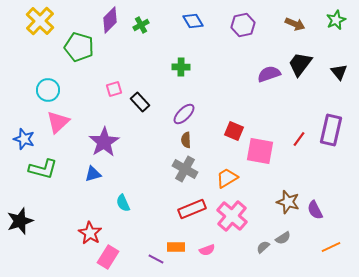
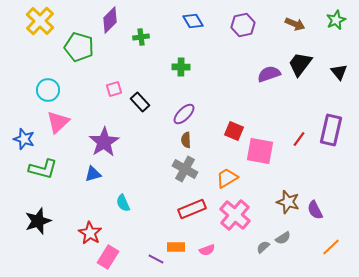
green cross at (141, 25): moved 12 px down; rotated 21 degrees clockwise
pink cross at (232, 216): moved 3 px right, 1 px up
black star at (20, 221): moved 18 px right
orange line at (331, 247): rotated 18 degrees counterclockwise
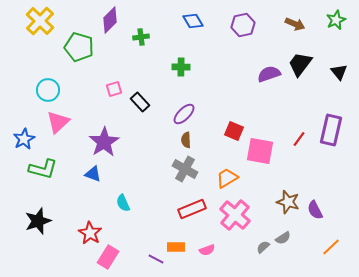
blue star at (24, 139): rotated 25 degrees clockwise
blue triangle at (93, 174): rotated 36 degrees clockwise
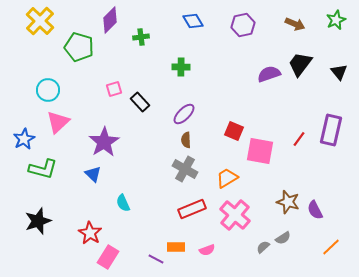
blue triangle at (93, 174): rotated 24 degrees clockwise
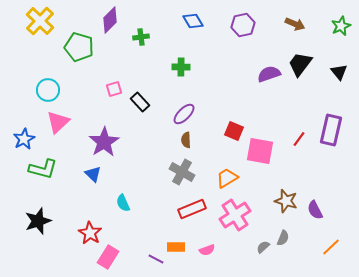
green star at (336, 20): moved 5 px right, 6 px down
gray cross at (185, 169): moved 3 px left, 3 px down
brown star at (288, 202): moved 2 px left, 1 px up
pink cross at (235, 215): rotated 16 degrees clockwise
gray semicircle at (283, 238): rotated 35 degrees counterclockwise
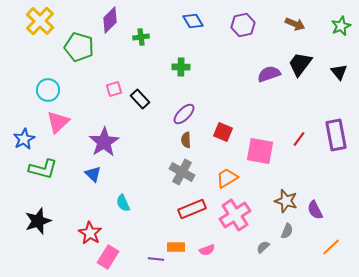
black rectangle at (140, 102): moved 3 px up
purple rectangle at (331, 130): moved 5 px right, 5 px down; rotated 24 degrees counterclockwise
red square at (234, 131): moved 11 px left, 1 px down
gray semicircle at (283, 238): moved 4 px right, 7 px up
purple line at (156, 259): rotated 21 degrees counterclockwise
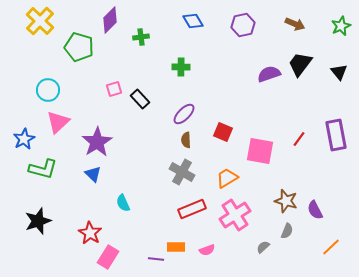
purple star at (104, 142): moved 7 px left
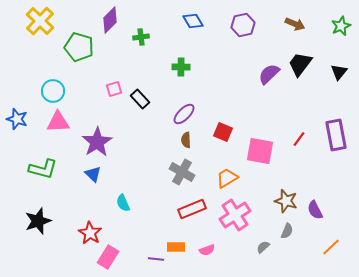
black triangle at (339, 72): rotated 18 degrees clockwise
purple semicircle at (269, 74): rotated 25 degrees counterclockwise
cyan circle at (48, 90): moved 5 px right, 1 px down
pink triangle at (58, 122): rotated 40 degrees clockwise
blue star at (24, 139): moved 7 px left, 20 px up; rotated 25 degrees counterclockwise
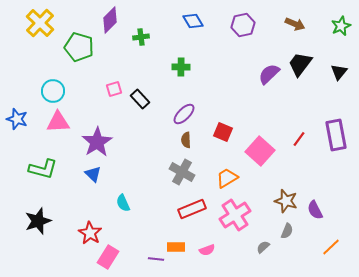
yellow cross at (40, 21): moved 2 px down
pink square at (260, 151): rotated 32 degrees clockwise
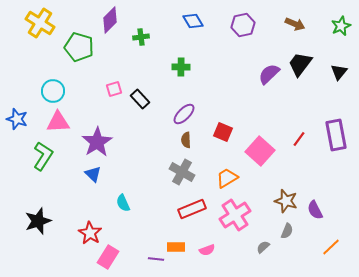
yellow cross at (40, 23): rotated 12 degrees counterclockwise
green L-shape at (43, 169): moved 13 px up; rotated 72 degrees counterclockwise
